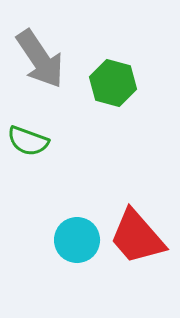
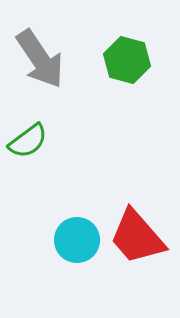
green hexagon: moved 14 px right, 23 px up
green semicircle: rotated 57 degrees counterclockwise
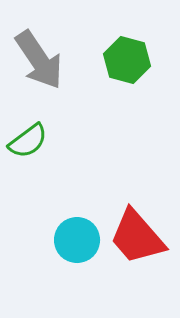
gray arrow: moved 1 px left, 1 px down
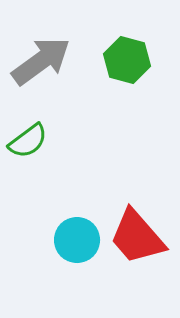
gray arrow: moved 2 px right, 1 px down; rotated 92 degrees counterclockwise
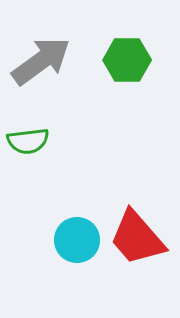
green hexagon: rotated 15 degrees counterclockwise
green semicircle: rotated 30 degrees clockwise
red trapezoid: moved 1 px down
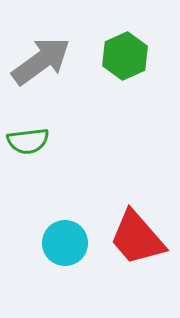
green hexagon: moved 2 px left, 4 px up; rotated 24 degrees counterclockwise
cyan circle: moved 12 px left, 3 px down
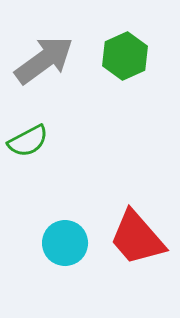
gray arrow: moved 3 px right, 1 px up
green semicircle: rotated 21 degrees counterclockwise
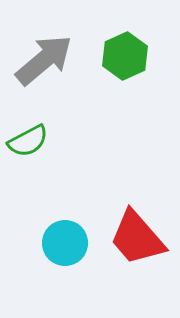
gray arrow: rotated 4 degrees counterclockwise
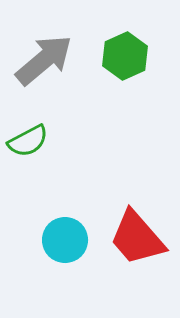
cyan circle: moved 3 px up
